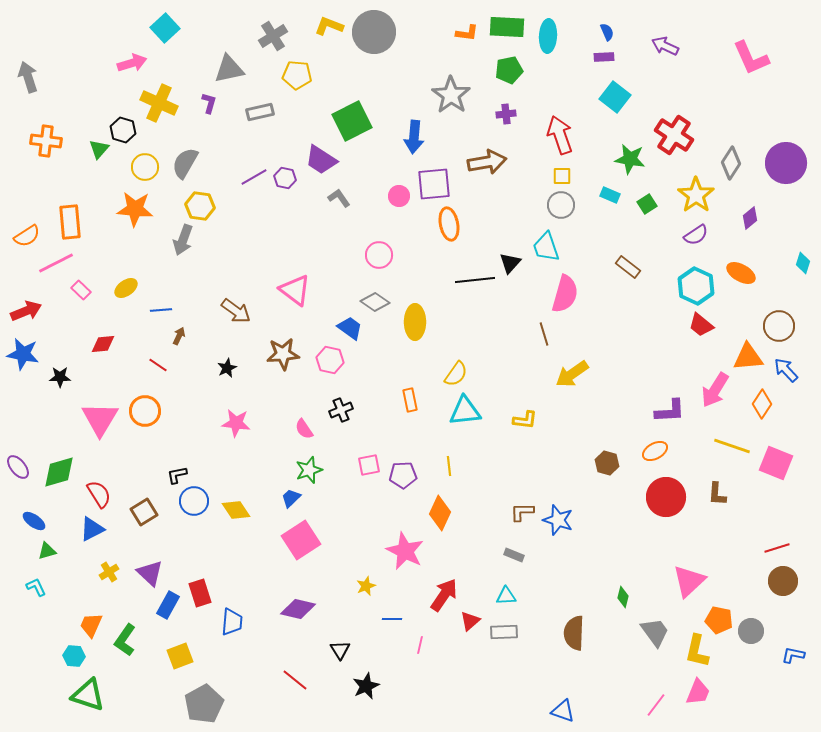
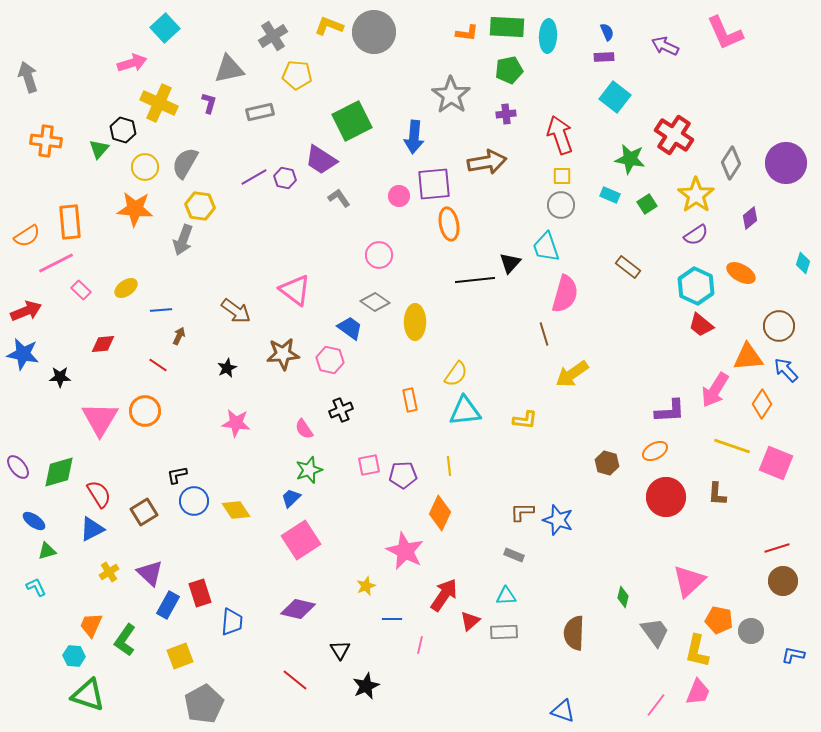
pink L-shape at (751, 58): moved 26 px left, 25 px up
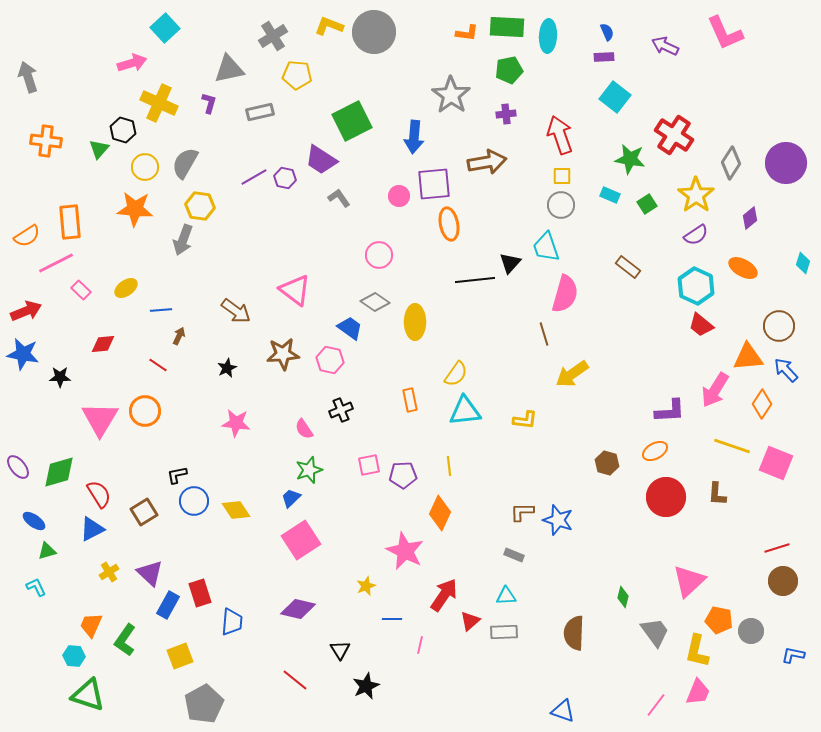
orange ellipse at (741, 273): moved 2 px right, 5 px up
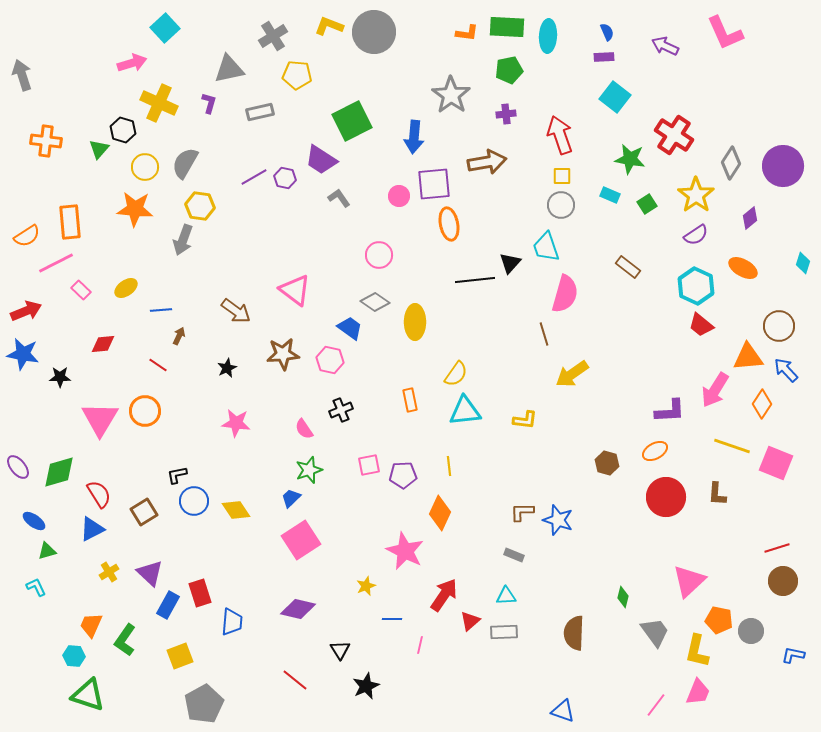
gray arrow at (28, 77): moved 6 px left, 2 px up
purple circle at (786, 163): moved 3 px left, 3 px down
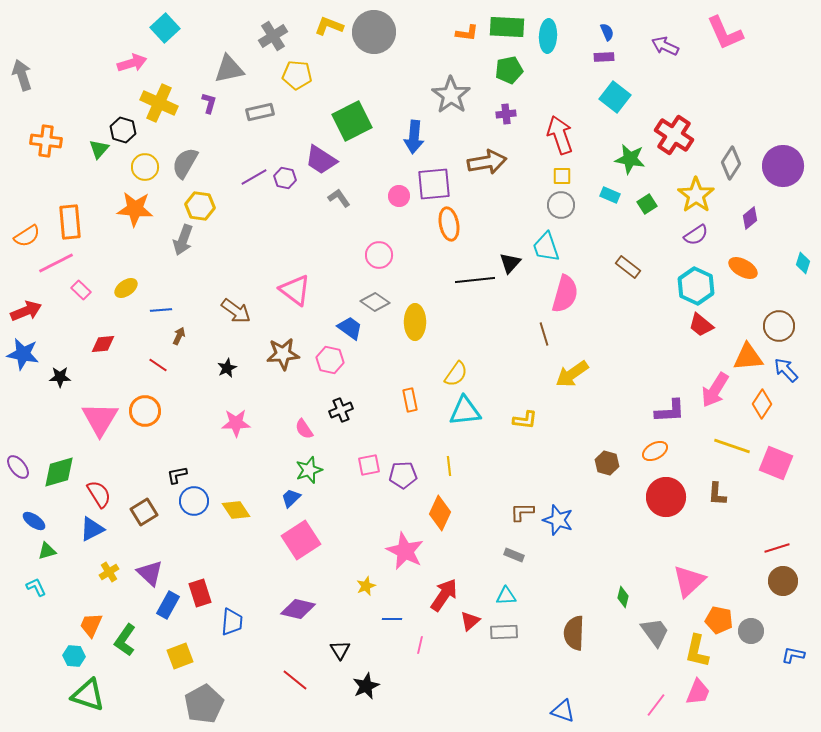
pink star at (236, 423): rotated 8 degrees counterclockwise
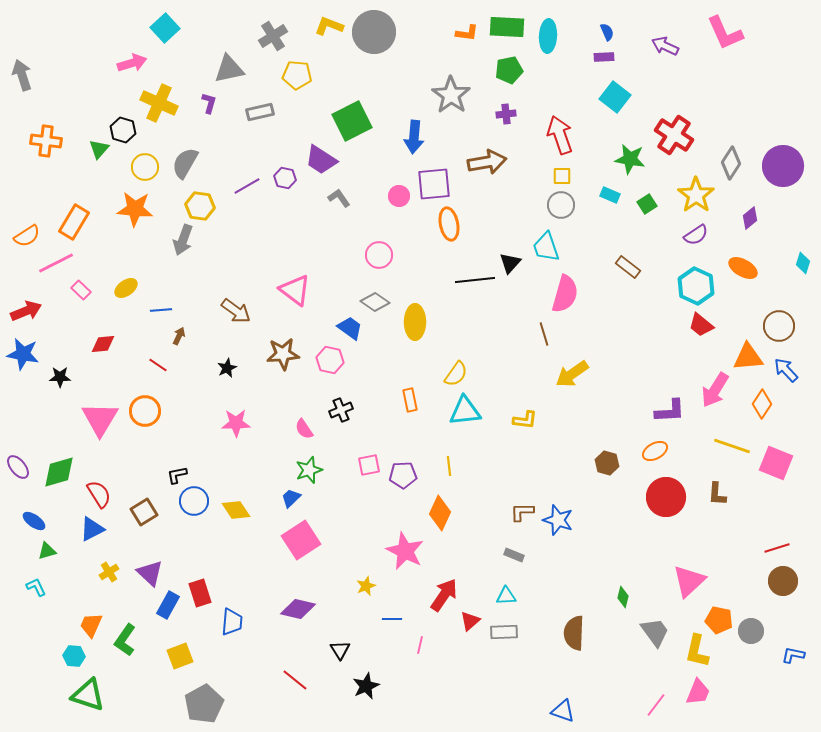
purple line at (254, 177): moved 7 px left, 9 px down
orange rectangle at (70, 222): moved 4 px right; rotated 36 degrees clockwise
